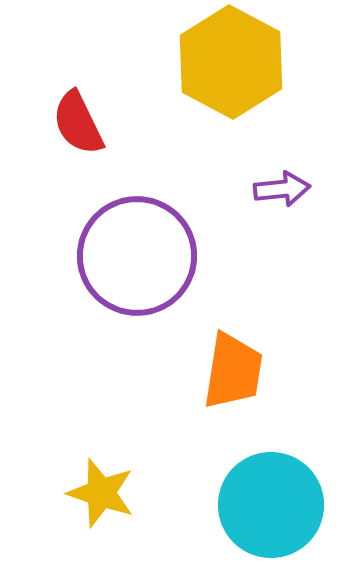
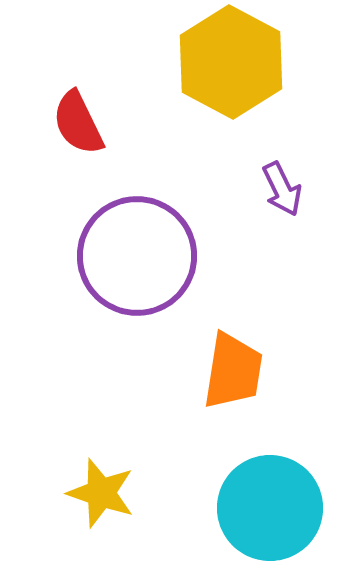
purple arrow: rotated 70 degrees clockwise
cyan circle: moved 1 px left, 3 px down
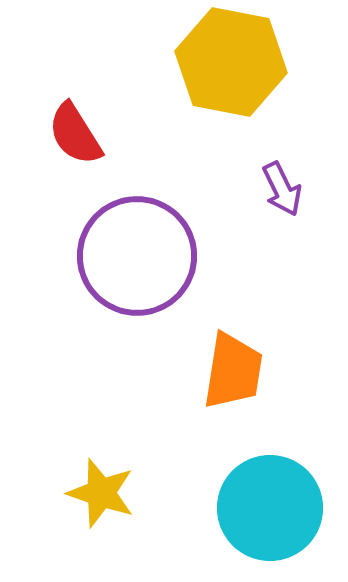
yellow hexagon: rotated 17 degrees counterclockwise
red semicircle: moved 3 px left, 11 px down; rotated 6 degrees counterclockwise
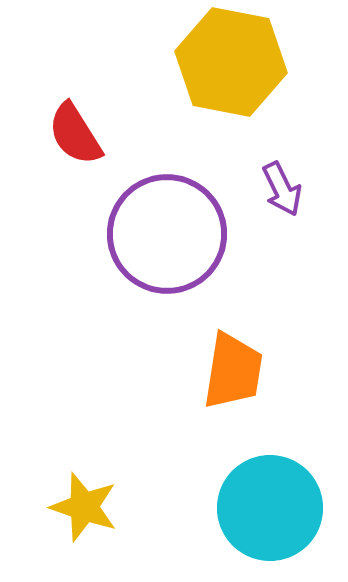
purple circle: moved 30 px right, 22 px up
yellow star: moved 17 px left, 14 px down
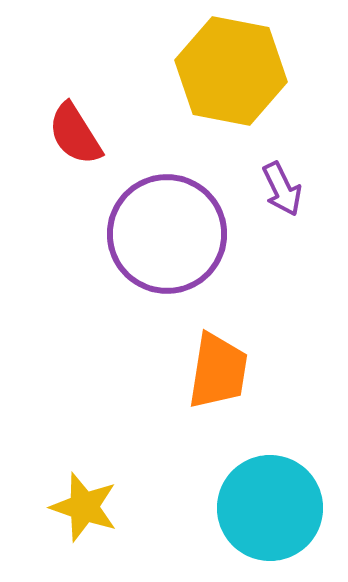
yellow hexagon: moved 9 px down
orange trapezoid: moved 15 px left
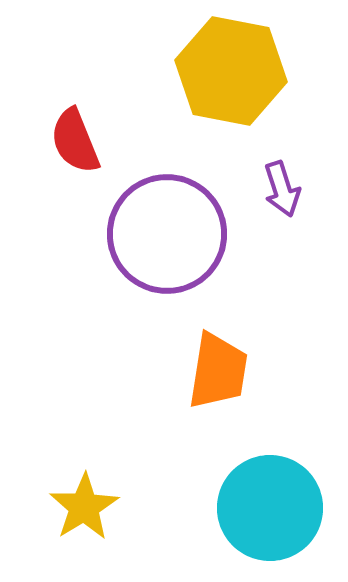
red semicircle: moved 7 px down; rotated 10 degrees clockwise
purple arrow: rotated 8 degrees clockwise
yellow star: rotated 22 degrees clockwise
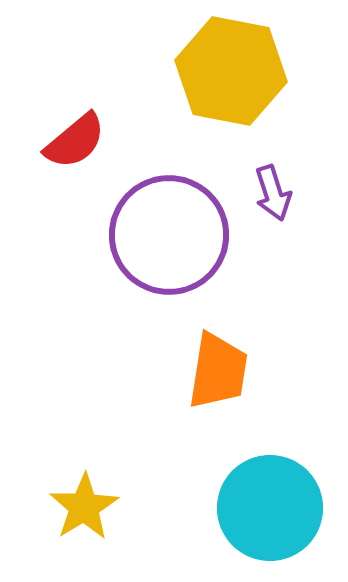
red semicircle: rotated 108 degrees counterclockwise
purple arrow: moved 9 px left, 4 px down
purple circle: moved 2 px right, 1 px down
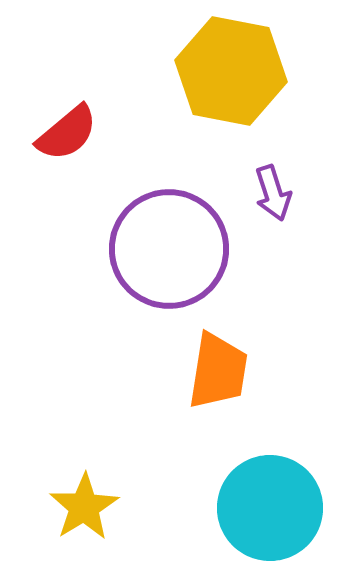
red semicircle: moved 8 px left, 8 px up
purple circle: moved 14 px down
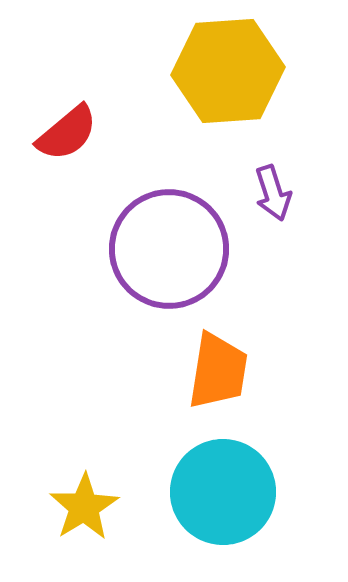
yellow hexagon: moved 3 px left; rotated 15 degrees counterclockwise
cyan circle: moved 47 px left, 16 px up
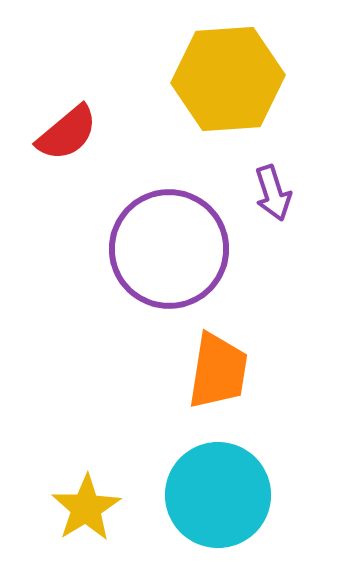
yellow hexagon: moved 8 px down
cyan circle: moved 5 px left, 3 px down
yellow star: moved 2 px right, 1 px down
